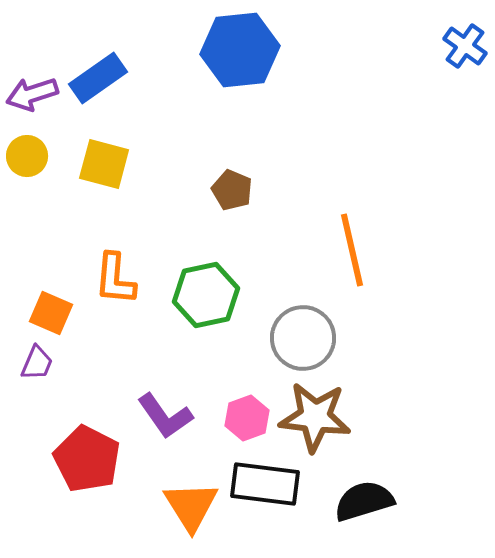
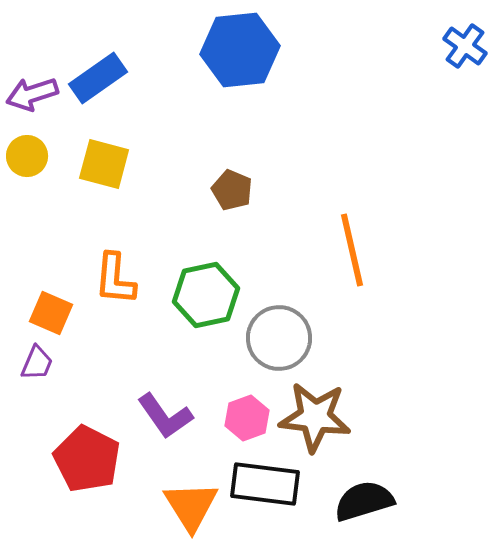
gray circle: moved 24 px left
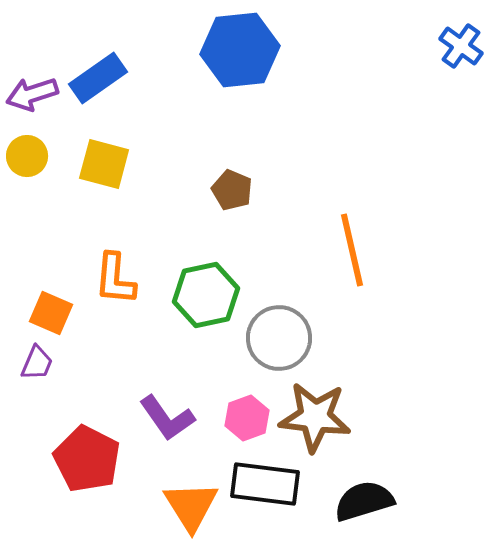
blue cross: moved 4 px left
purple L-shape: moved 2 px right, 2 px down
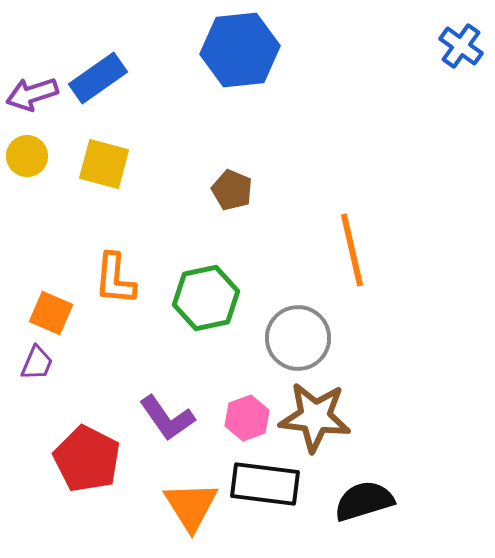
green hexagon: moved 3 px down
gray circle: moved 19 px right
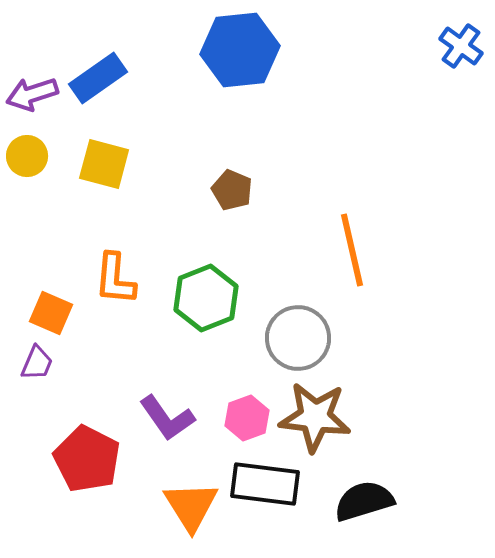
green hexagon: rotated 10 degrees counterclockwise
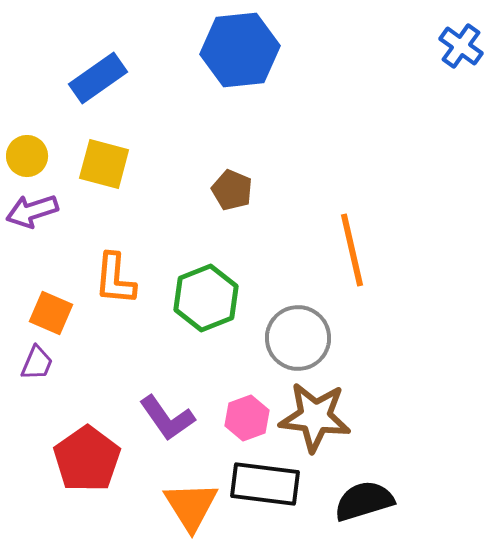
purple arrow: moved 117 px down
red pentagon: rotated 10 degrees clockwise
